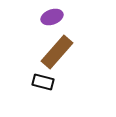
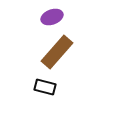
black rectangle: moved 2 px right, 5 px down
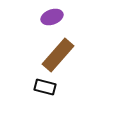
brown rectangle: moved 1 px right, 3 px down
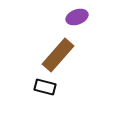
purple ellipse: moved 25 px right
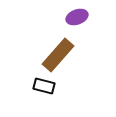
black rectangle: moved 1 px left, 1 px up
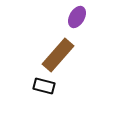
purple ellipse: rotated 40 degrees counterclockwise
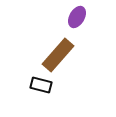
black rectangle: moved 3 px left, 1 px up
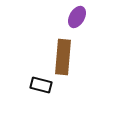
brown rectangle: moved 5 px right, 2 px down; rotated 36 degrees counterclockwise
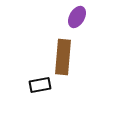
black rectangle: moved 1 px left; rotated 25 degrees counterclockwise
